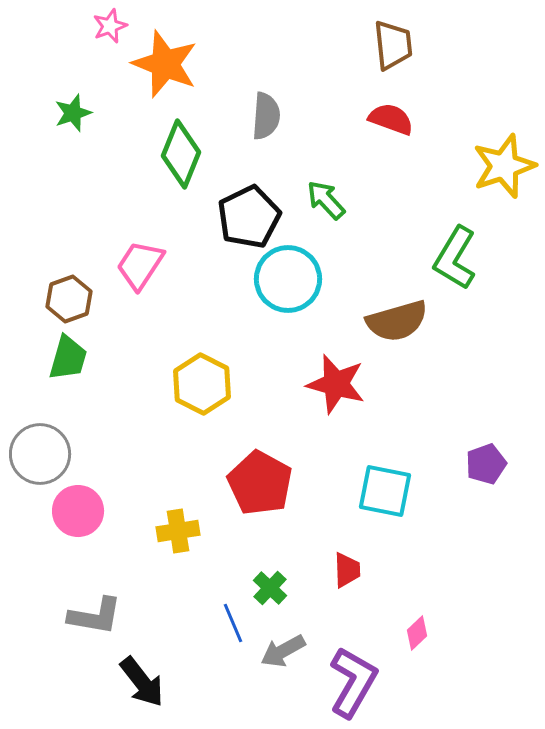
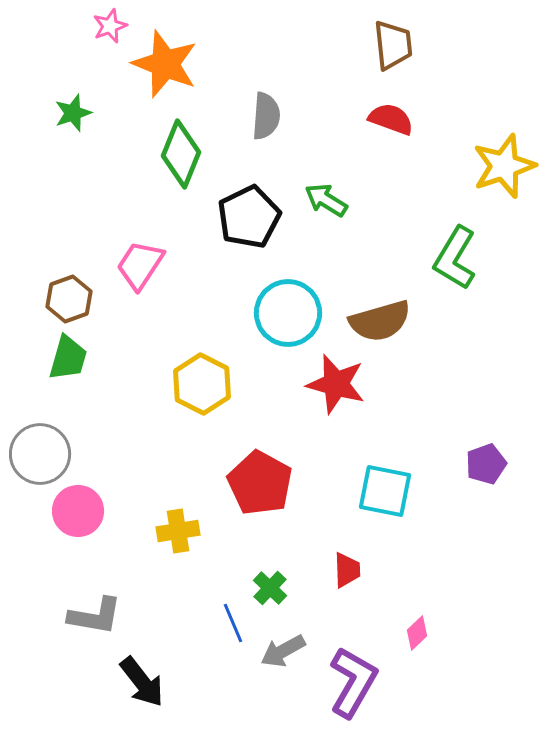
green arrow: rotated 15 degrees counterclockwise
cyan circle: moved 34 px down
brown semicircle: moved 17 px left
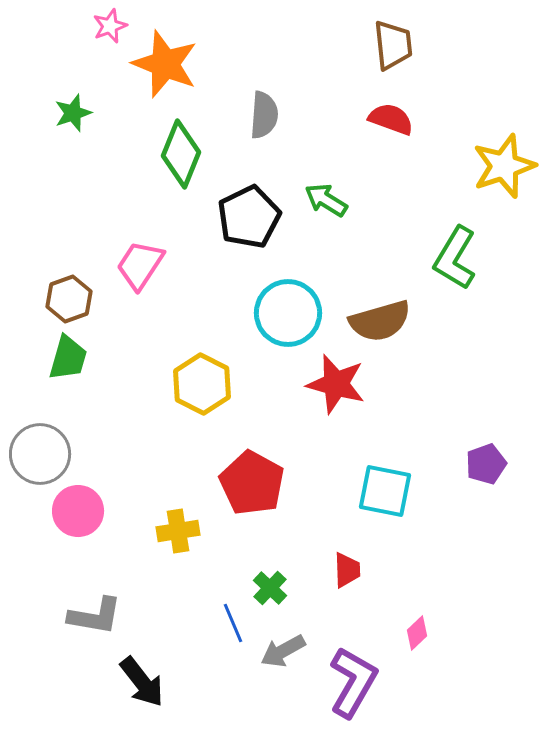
gray semicircle: moved 2 px left, 1 px up
red pentagon: moved 8 px left
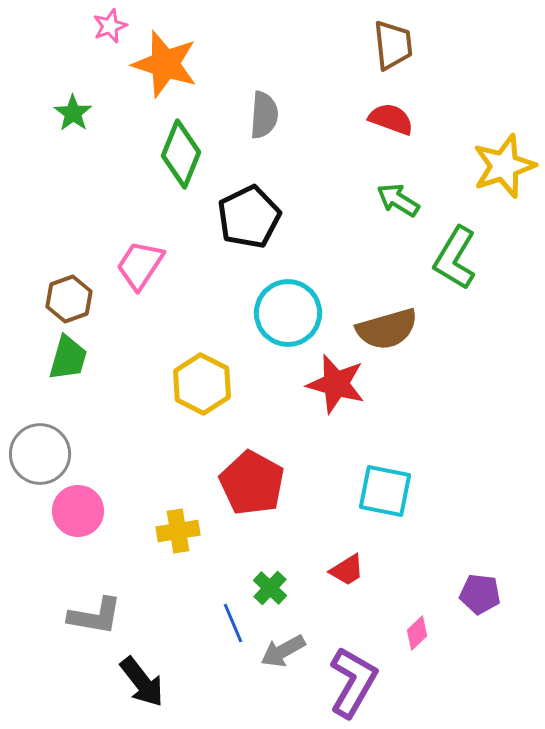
orange star: rotated 4 degrees counterclockwise
green star: rotated 18 degrees counterclockwise
green arrow: moved 72 px right
brown semicircle: moved 7 px right, 8 px down
purple pentagon: moved 6 px left, 130 px down; rotated 27 degrees clockwise
red trapezoid: rotated 60 degrees clockwise
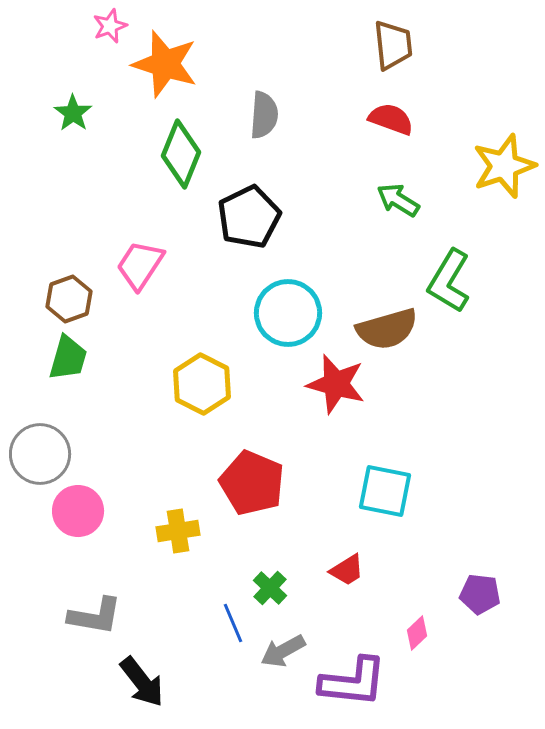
green L-shape: moved 6 px left, 23 px down
red pentagon: rotated 6 degrees counterclockwise
purple L-shape: rotated 66 degrees clockwise
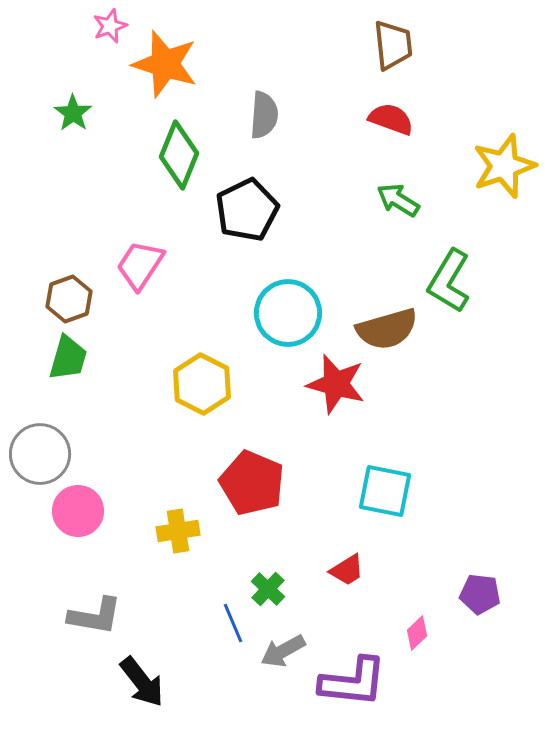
green diamond: moved 2 px left, 1 px down
black pentagon: moved 2 px left, 7 px up
green cross: moved 2 px left, 1 px down
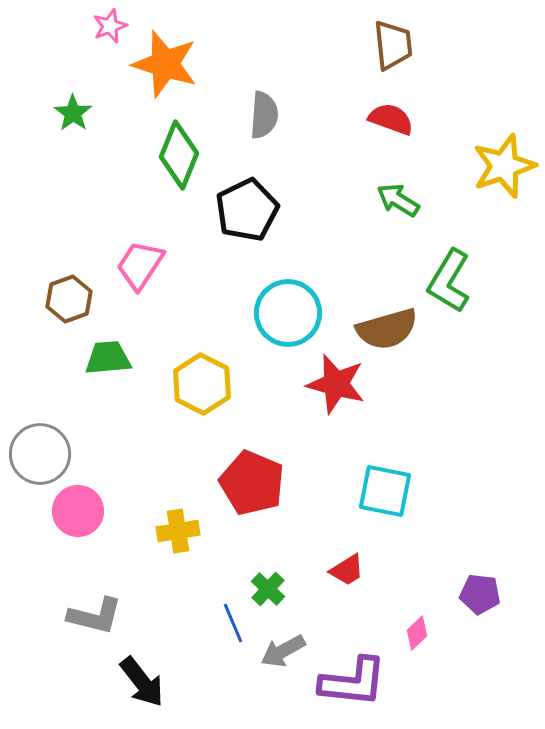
green trapezoid: moved 40 px right; rotated 111 degrees counterclockwise
gray L-shape: rotated 4 degrees clockwise
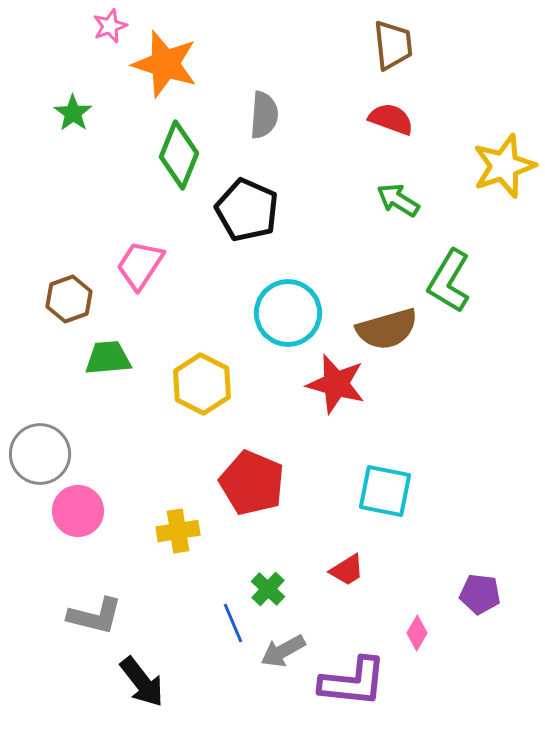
black pentagon: rotated 22 degrees counterclockwise
pink diamond: rotated 16 degrees counterclockwise
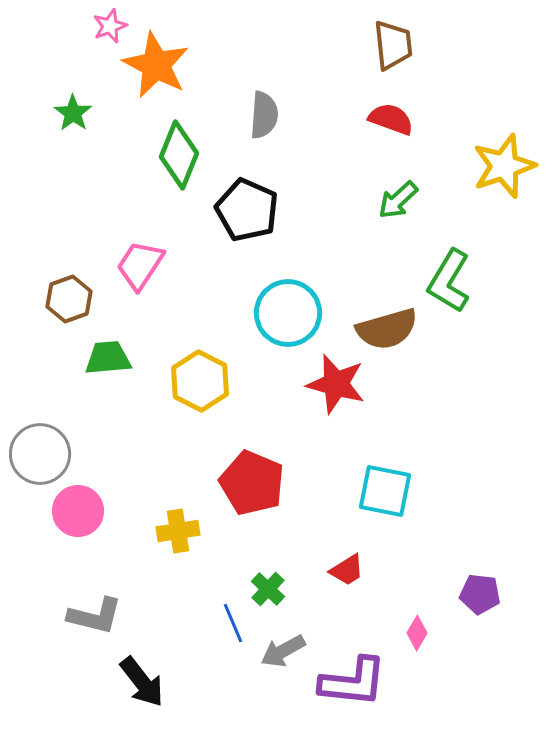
orange star: moved 9 px left, 1 px down; rotated 10 degrees clockwise
green arrow: rotated 75 degrees counterclockwise
yellow hexagon: moved 2 px left, 3 px up
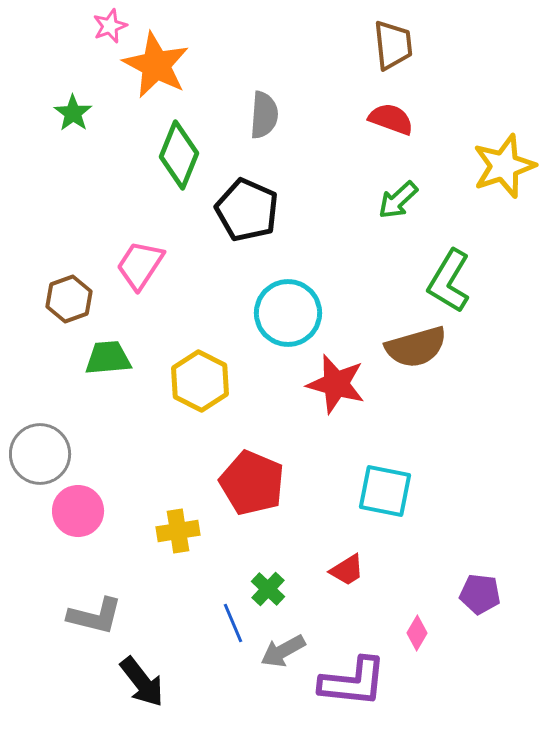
brown semicircle: moved 29 px right, 18 px down
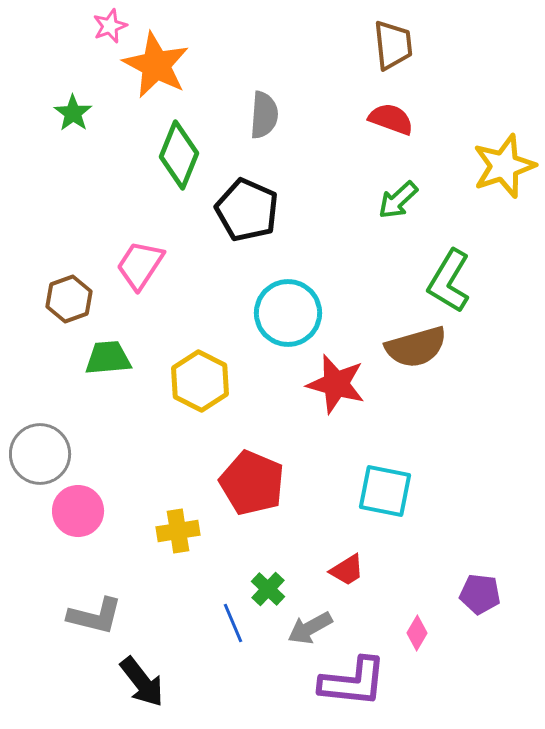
gray arrow: moved 27 px right, 23 px up
